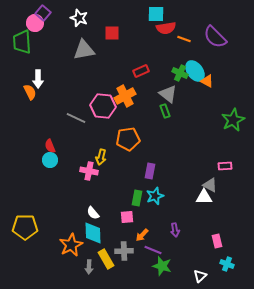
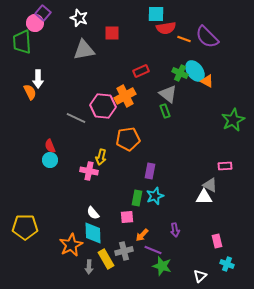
purple semicircle at (215, 37): moved 8 px left
gray cross at (124, 251): rotated 12 degrees counterclockwise
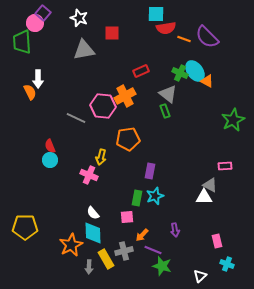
pink cross at (89, 171): moved 4 px down; rotated 12 degrees clockwise
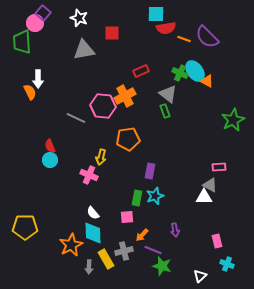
pink rectangle at (225, 166): moved 6 px left, 1 px down
